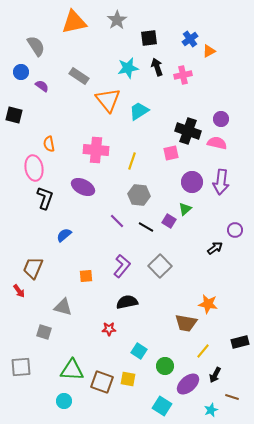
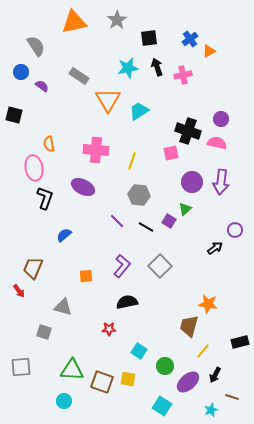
orange triangle at (108, 100): rotated 8 degrees clockwise
brown trapezoid at (186, 323): moved 3 px right, 3 px down; rotated 95 degrees clockwise
purple ellipse at (188, 384): moved 2 px up
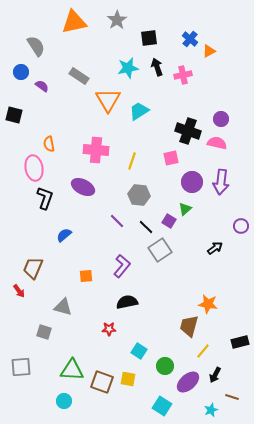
blue cross at (190, 39): rotated 14 degrees counterclockwise
pink square at (171, 153): moved 5 px down
black line at (146, 227): rotated 14 degrees clockwise
purple circle at (235, 230): moved 6 px right, 4 px up
gray square at (160, 266): moved 16 px up; rotated 10 degrees clockwise
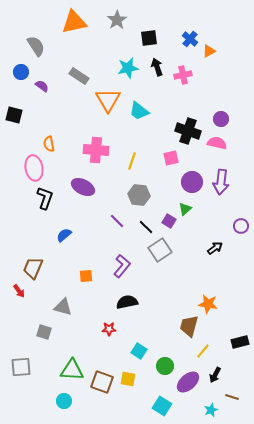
cyan trapezoid at (139, 111): rotated 110 degrees counterclockwise
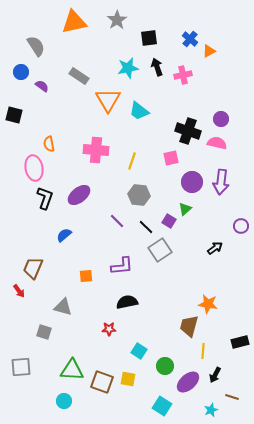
purple ellipse at (83, 187): moved 4 px left, 8 px down; rotated 65 degrees counterclockwise
purple L-shape at (122, 266): rotated 45 degrees clockwise
yellow line at (203, 351): rotated 35 degrees counterclockwise
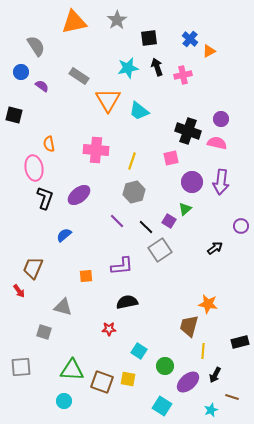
gray hexagon at (139, 195): moved 5 px left, 3 px up; rotated 20 degrees counterclockwise
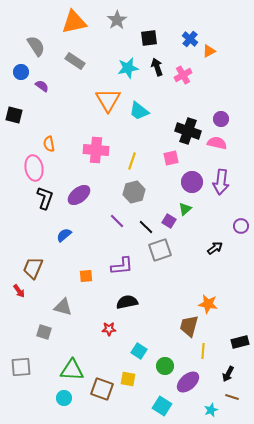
pink cross at (183, 75): rotated 18 degrees counterclockwise
gray rectangle at (79, 76): moved 4 px left, 15 px up
gray square at (160, 250): rotated 15 degrees clockwise
black arrow at (215, 375): moved 13 px right, 1 px up
brown square at (102, 382): moved 7 px down
cyan circle at (64, 401): moved 3 px up
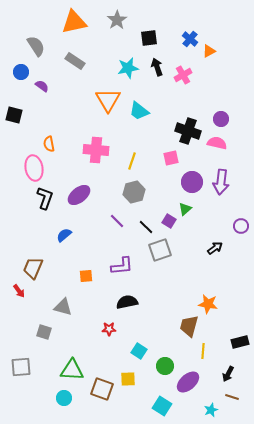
yellow square at (128, 379): rotated 14 degrees counterclockwise
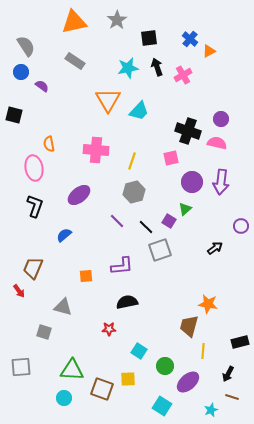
gray semicircle at (36, 46): moved 10 px left
cyan trapezoid at (139, 111): rotated 85 degrees counterclockwise
black L-shape at (45, 198): moved 10 px left, 8 px down
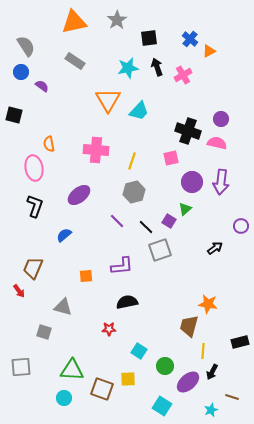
black arrow at (228, 374): moved 16 px left, 2 px up
